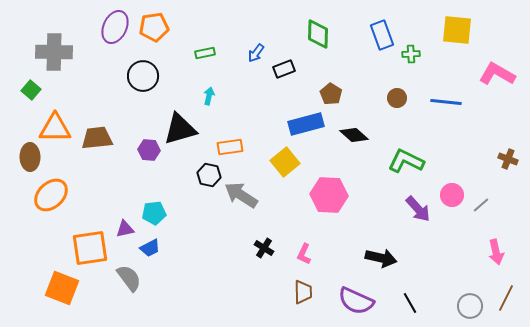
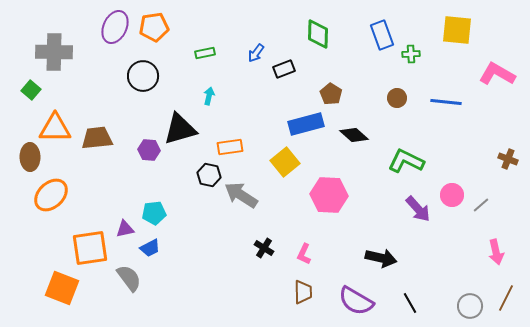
purple semicircle at (356, 301): rotated 6 degrees clockwise
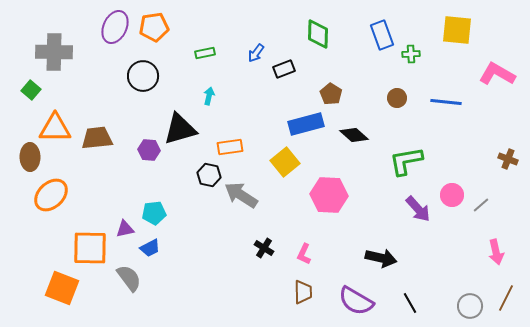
green L-shape at (406, 161): rotated 36 degrees counterclockwise
orange square at (90, 248): rotated 9 degrees clockwise
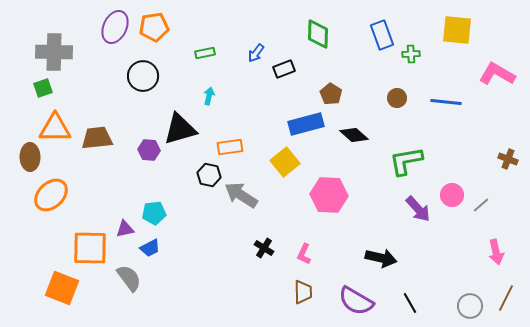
green square at (31, 90): moved 12 px right, 2 px up; rotated 30 degrees clockwise
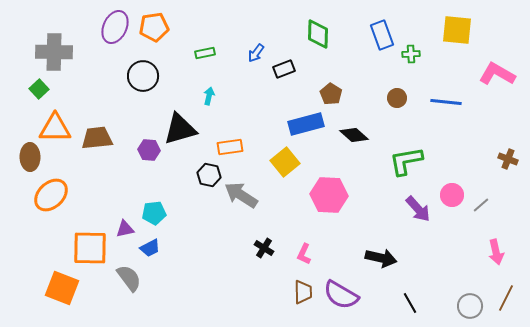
green square at (43, 88): moved 4 px left, 1 px down; rotated 24 degrees counterclockwise
purple semicircle at (356, 301): moved 15 px left, 6 px up
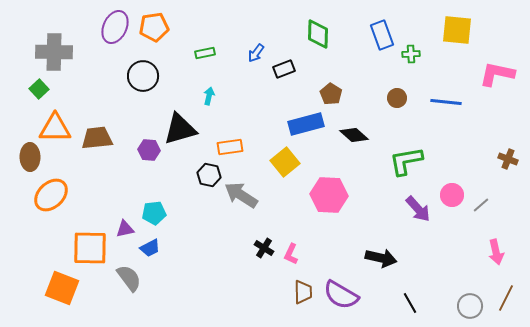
pink L-shape at (497, 74): rotated 18 degrees counterclockwise
pink L-shape at (304, 254): moved 13 px left
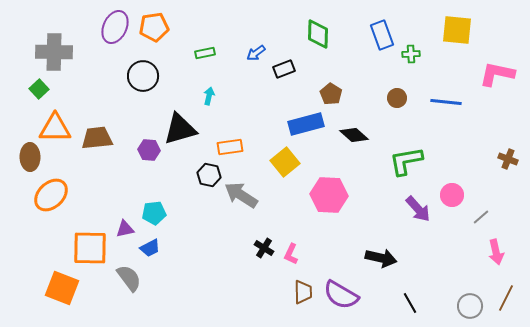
blue arrow at (256, 53): rotated 18 degrees clockwise
gray line at (481, 205): moved 12 px down
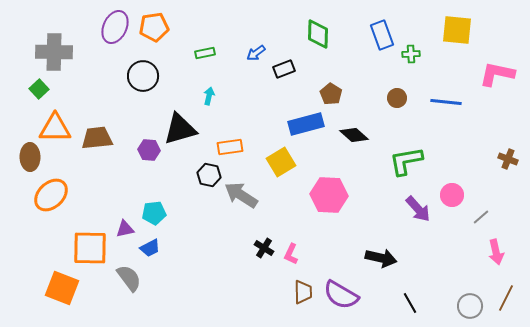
yellow square at (285, 162): moved 4 px left; rotated 8 degrees clockwise
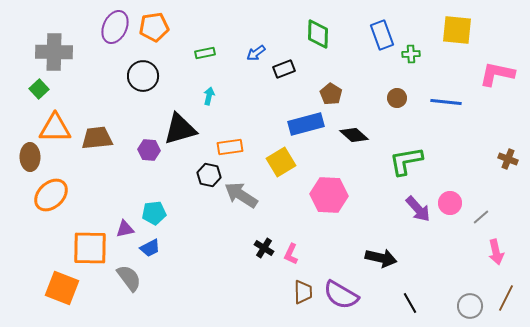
pink circle at (452, 195): moved 2 px left, 8 px down
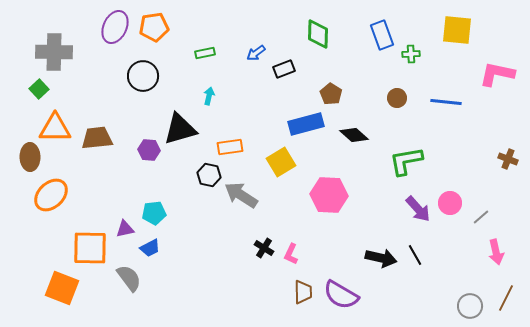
black line at (410, 303): moved 5 px right, 48 px up
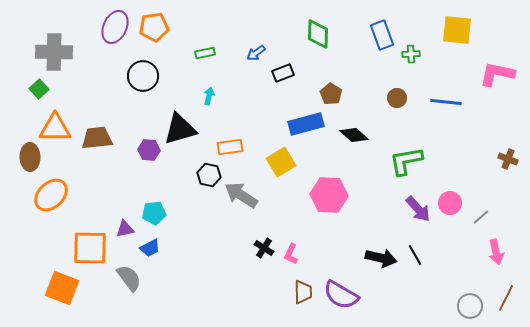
black rectangle at (284, 69): moved 1 px left, 4 px down
